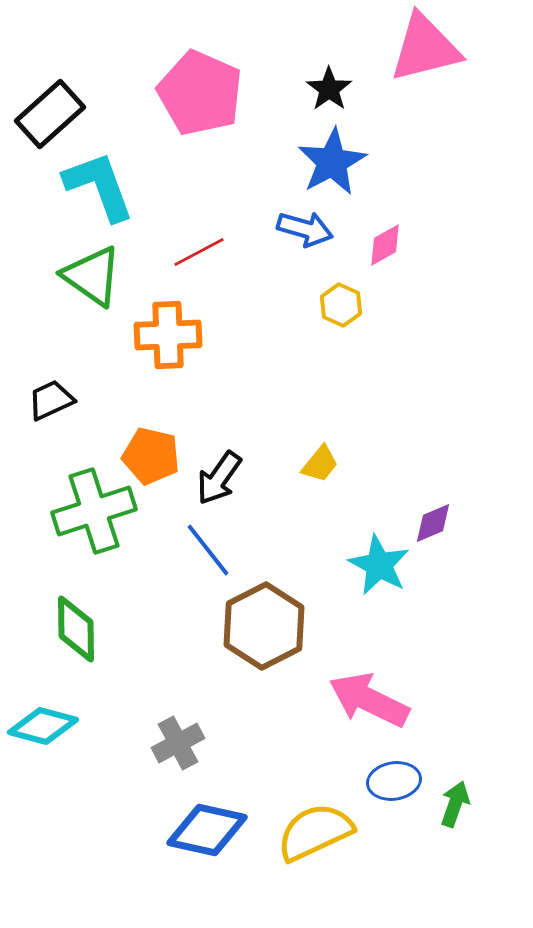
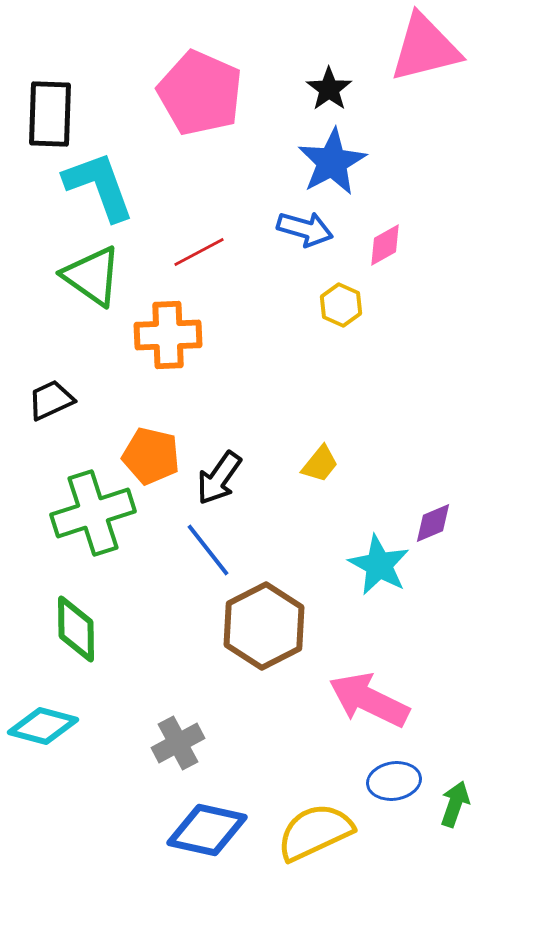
black rectangle: rotated 46 degrees counterclockwise
green cross: moved 1 px left, 2 px down
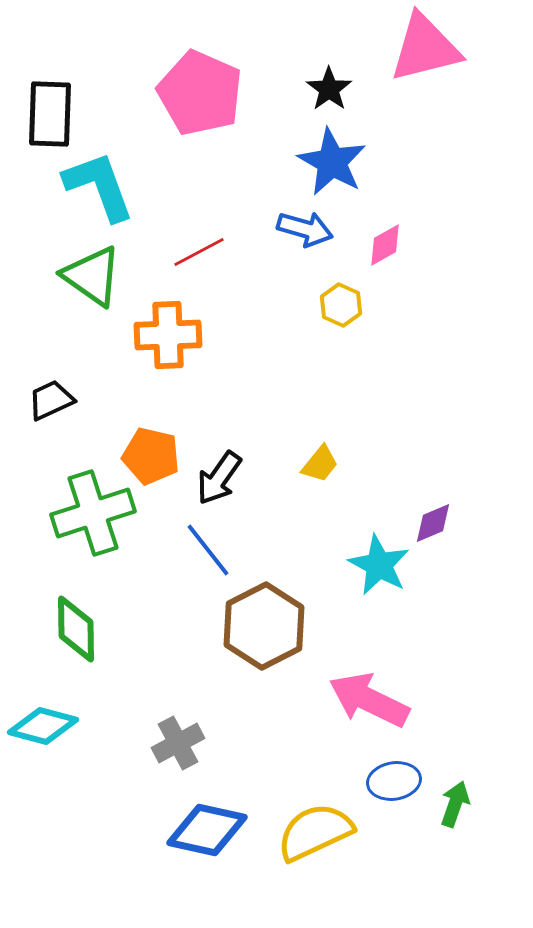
blue star: rotated 14 degrees counterclockwise
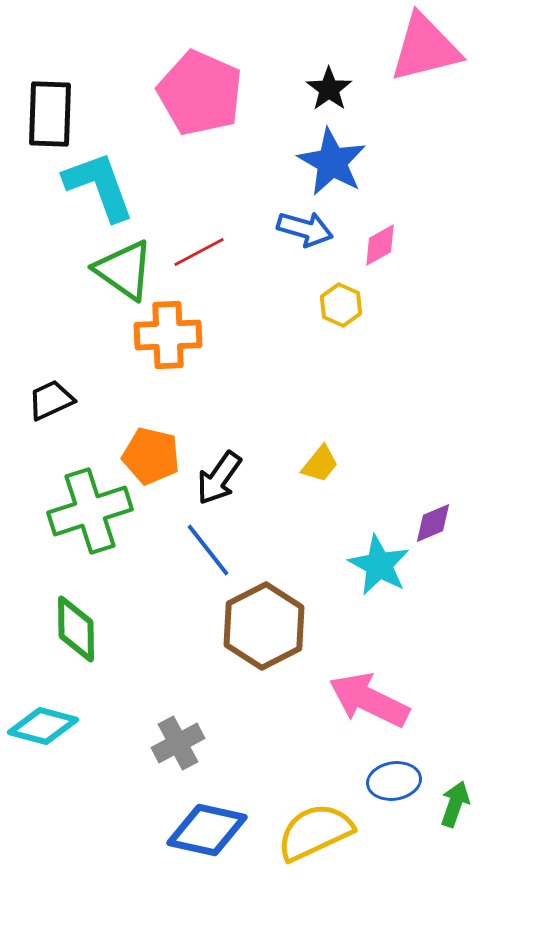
pink diamond: moved 5 px left
green triangle: moved 32 px right, 6 px up
green cross: moved 3 px left, 2 px up
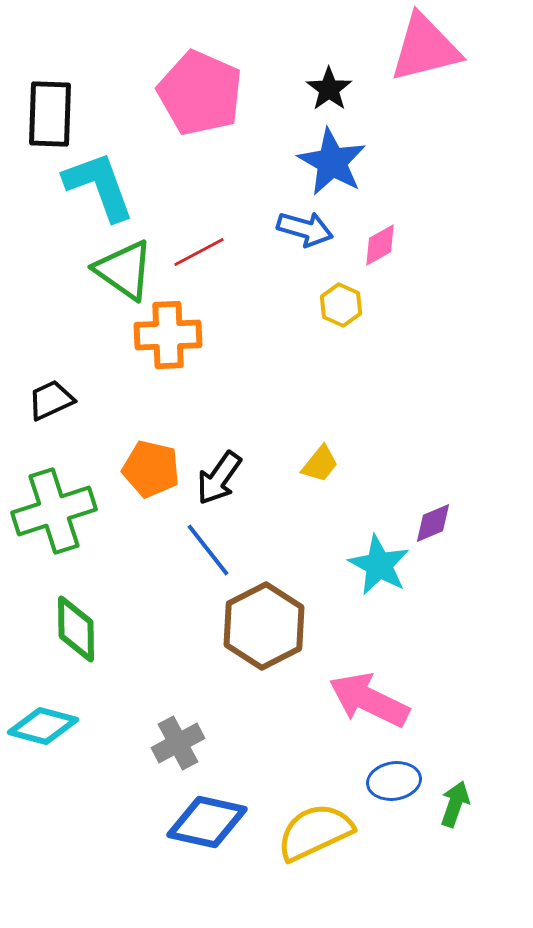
orange pentagon: moved 13 px down
green cross: moved 36 px left
blue diamond: moved 8 px up
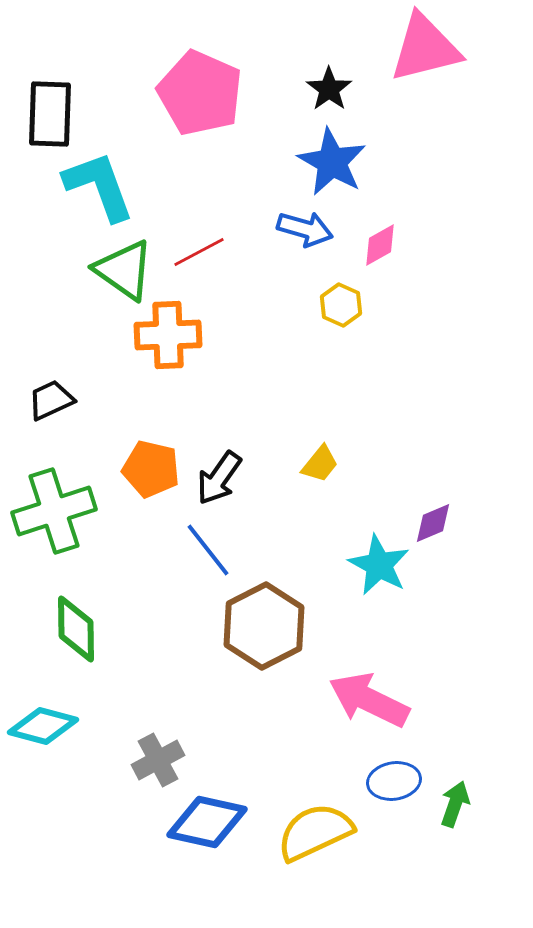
gray cross: moved 20 px left, 17 px down
